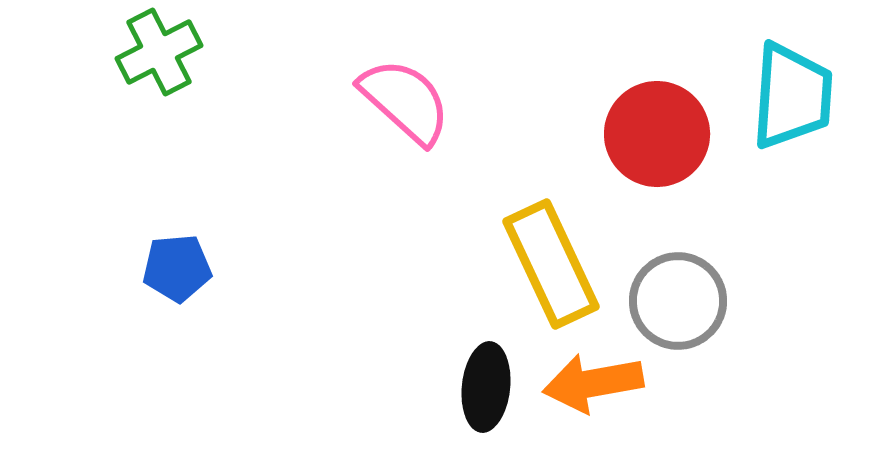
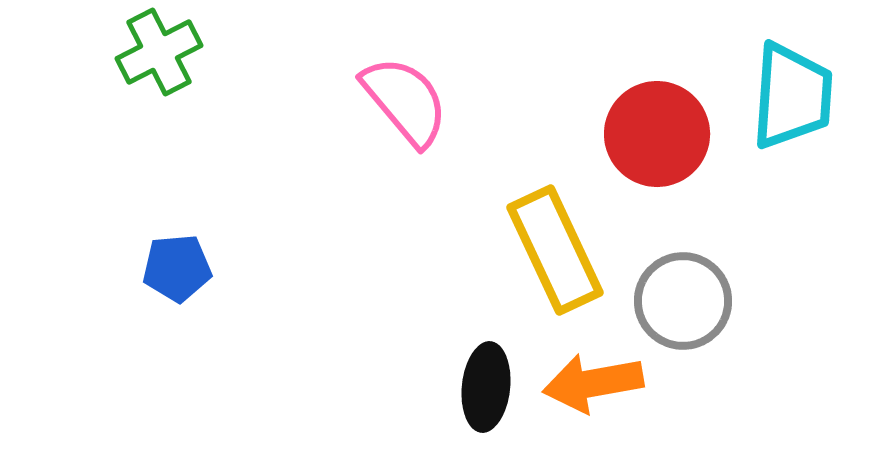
pink semicircle: rotated 8 degrees clockwise
yellow rectangle: moved 4 px right, 14 px up
gray circle: moved 5 px right
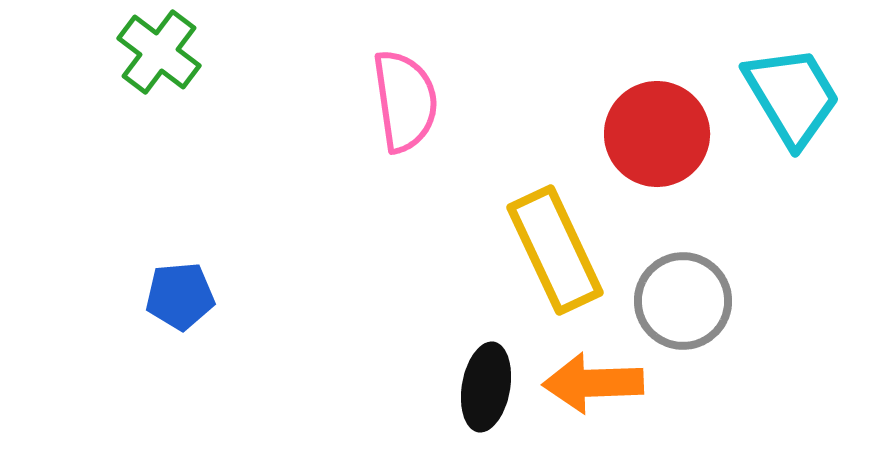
green cross: rotated 26 degrees counterclockwise
cyan trapezoid: rotated 35 degrees counterclockwise
pink semicircle: rotated 32 degrees clockwise
blue pentagon: moved 3 px right, 28 px down
orange arrow: rotated 8 degrees clockwise
black ellipse: rotated 4 degrees clockwise
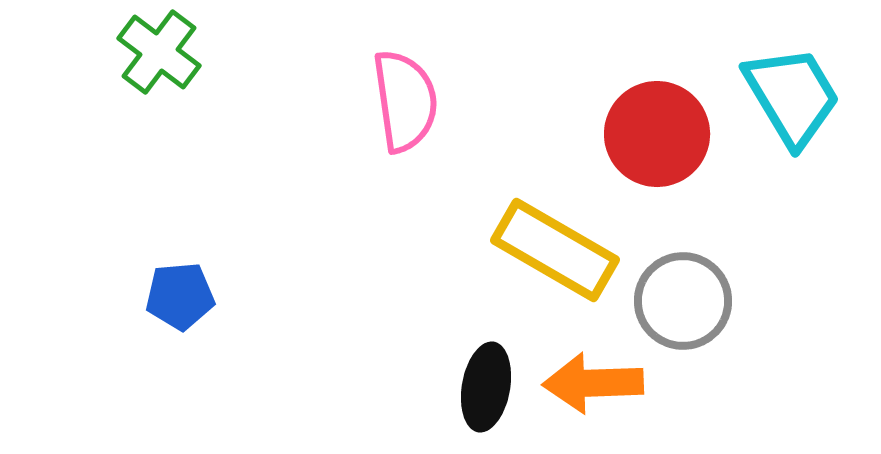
yellow rectangle: rotated 35 degrees counterclockwise
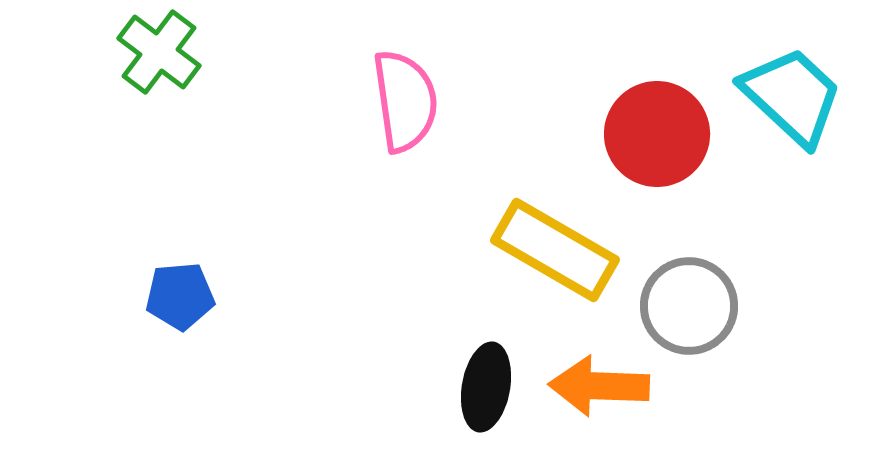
cyan trapezoid: rotated 16 degrees counterclockwise
gray circle: moved 6 px right, 5 px down
orange arrow: moved 6 px right, 3 px down; rotated 4 degrees clockwise
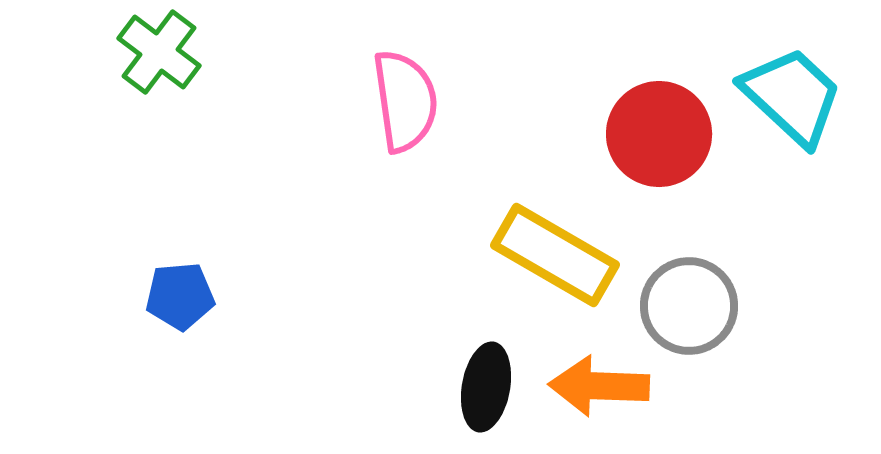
red circle: moved 2 px right
yellow rectangle: moved 5 px down
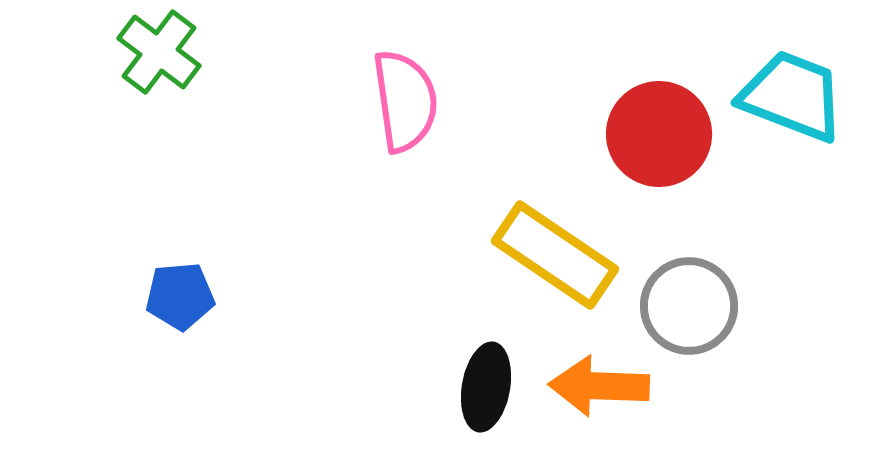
cyan trapezoid: rotated 22 degrees counterclockwise
yellow rectangle: rotated 4 degrees clockwise
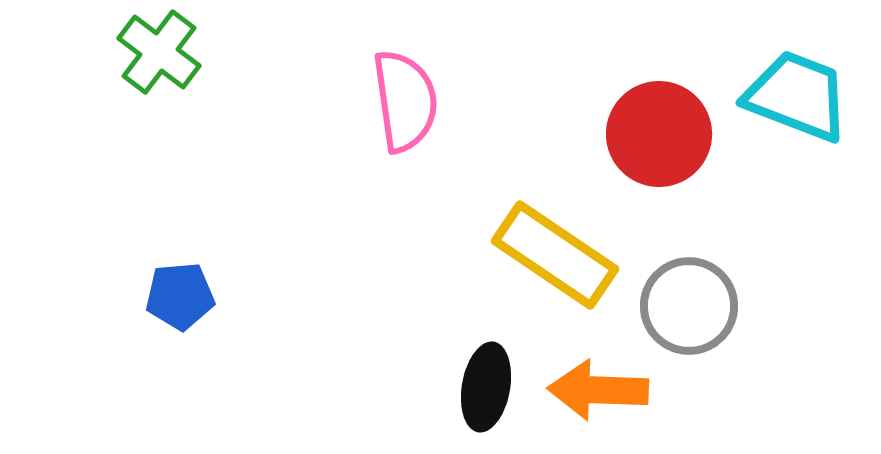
cyan trapezoid: moved 5 px right
orange arrow: moved 1 px left, 4 px down
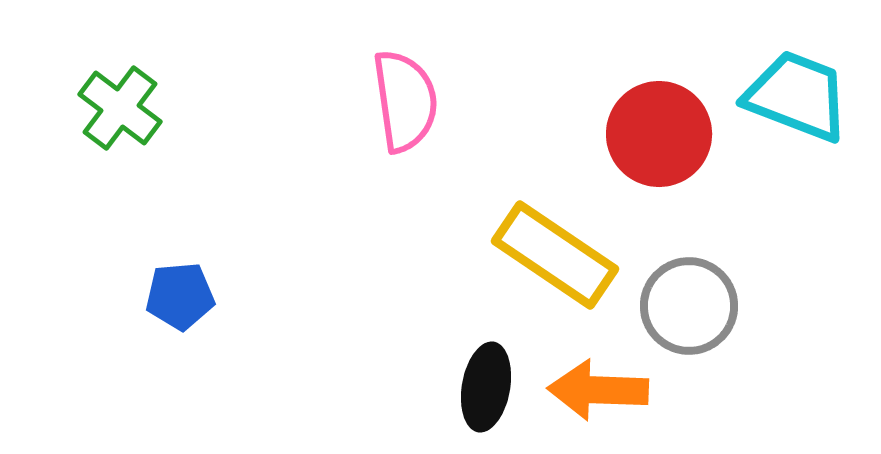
green cross: moved 39 px left, 56 px down
